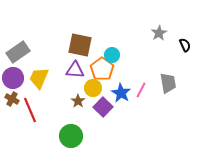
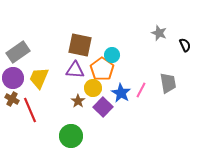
gray star: rotated 21 degrees counterclockwise
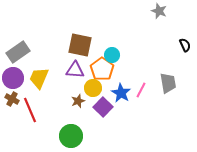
gray star: moved 22 px up
brown star: rotated 16 degrees clockwise
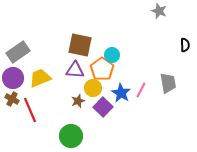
black semicircle: rotated 24 degrees clockwise
yellow trapezoid: moved 1 px right; rotated 45 degrees clockwise
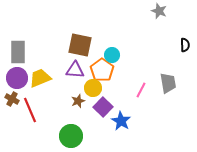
gray rectangle: rotated 55 degrees counterclockwise
orange pentagon: moved 1 px down
purple circle: moved 4 px right
blue star: moved 28 px down
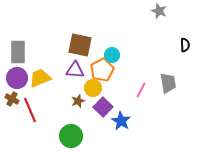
orange pentagon: rotated 10 degrees clockwise
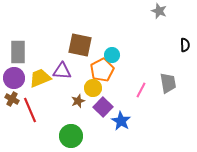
purple triangle: moved 13 px left, 1 px down
purple circle: moved 3 px left
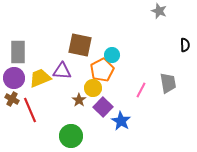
brown star: moved 1 px right, 1 px up; rotated 16 degrees counterclockwise
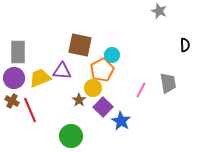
brown cross: moved 2 px down
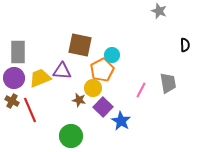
brown star: rotated 24 degrees counterclockwise
